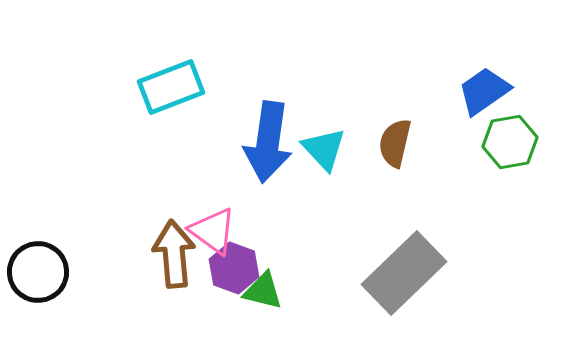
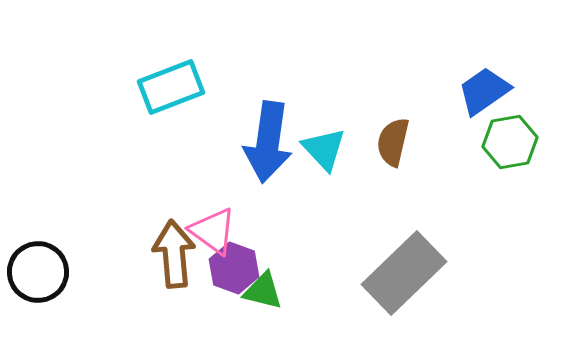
brown semicircle: moved 2 px left, 1 px up
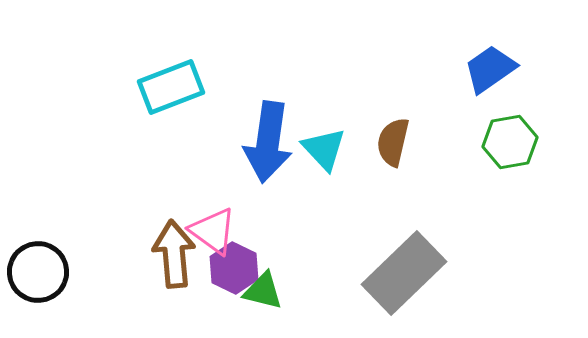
blue trapezoid: moved 6 px right, 22 px up
purple hexagon: rotated 6 degrees clockwise
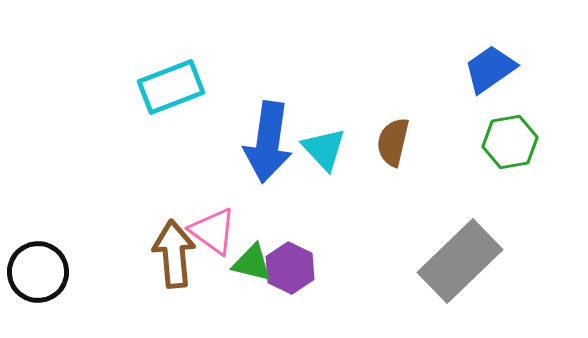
purple hexagon: moved 56 px right
gray rectangle: moved 56 px right, 12 px up
green triangle: moved 11 px left, 28 px up
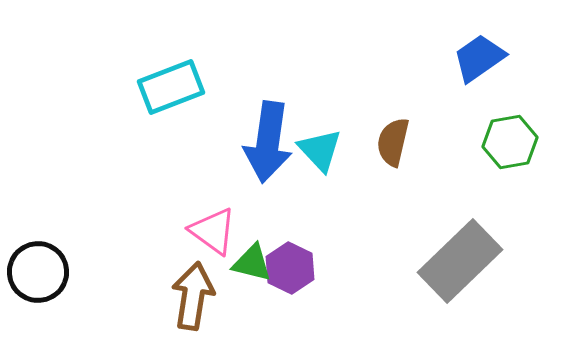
blue trapezoid: moved 11 px left, 11 px up
cyan triangle: moved 4 px left, 1 px down
brown arrow: moved 19 px right, 42 px down; rotated 14 degrees clockwise
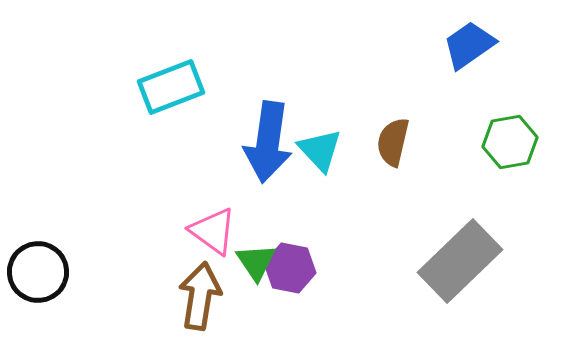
blue trapezoid: moved 10 px left, 13 px up
green triangle: moved 4 px right, 1 px up; rotated 42 degrees clockwise
purple hexagon: rotated 15 degrees counterclockwise
brown arrow: moved 7 px right
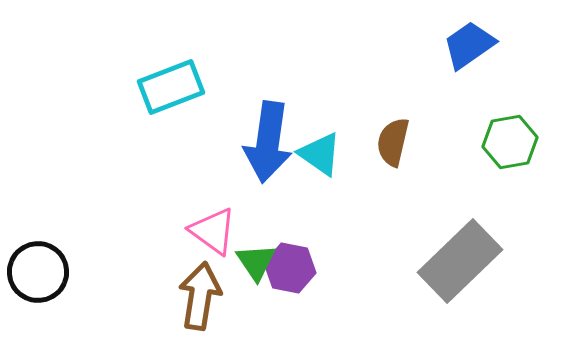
cyan triangle: moved 4 px down; rotated 12 degrees counterclockwise
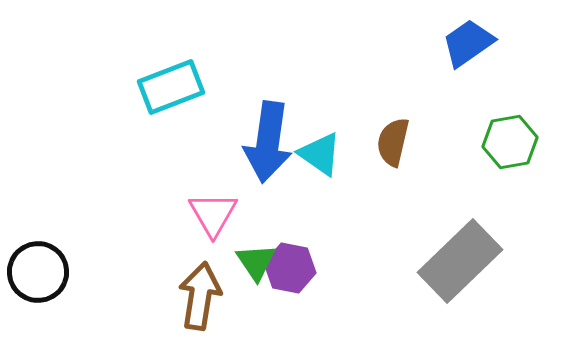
blue trapezoid: moved 1 px left, 2 px up
pink triangle: moved 17 px up; rotated 24 degrees clockwise
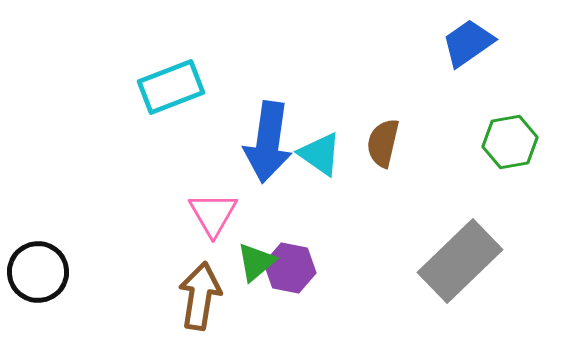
brown semicircle: moved 10 px left, 1 px down
green triangle: rotated 24 degrees clockwise
